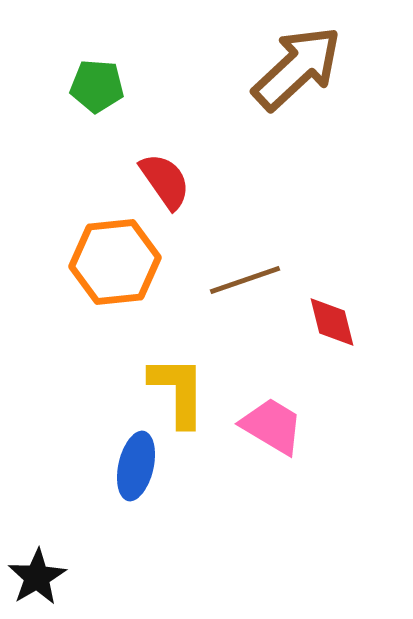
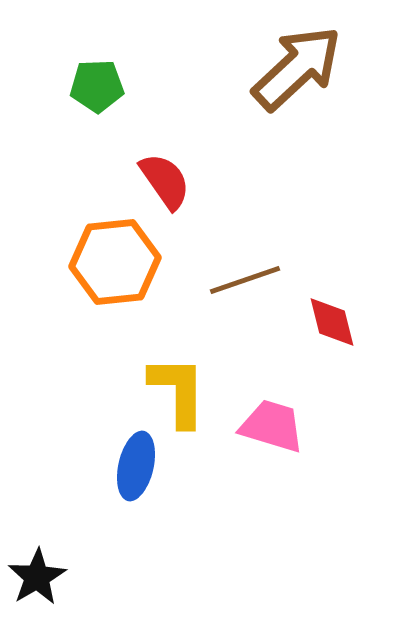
green pentagon: rotated 6 degrees counterclockwise
pink trapezoid: rotated 14 degrees counterclockwise
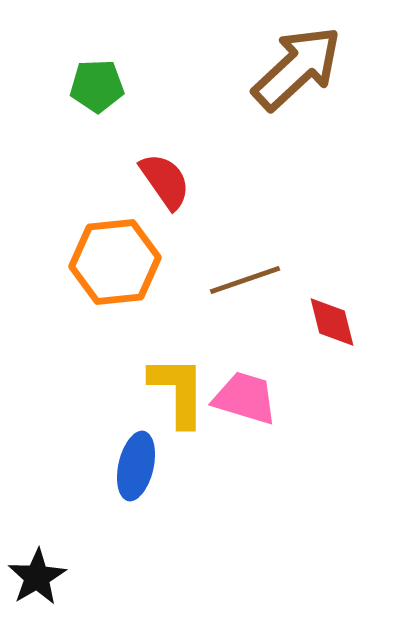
pink trapezoid: moved 27 px left, 28 px up
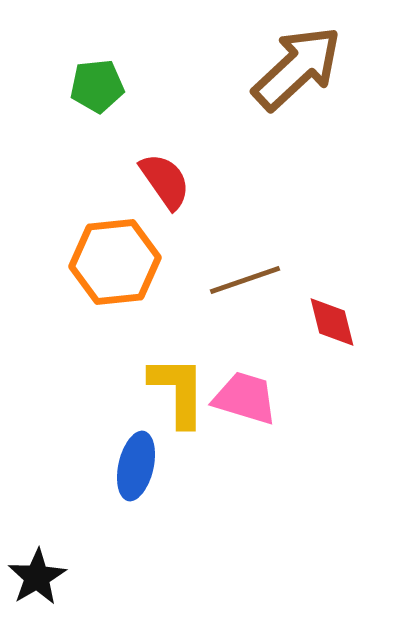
green pentagon: rotated 4 degrees counterclockwise
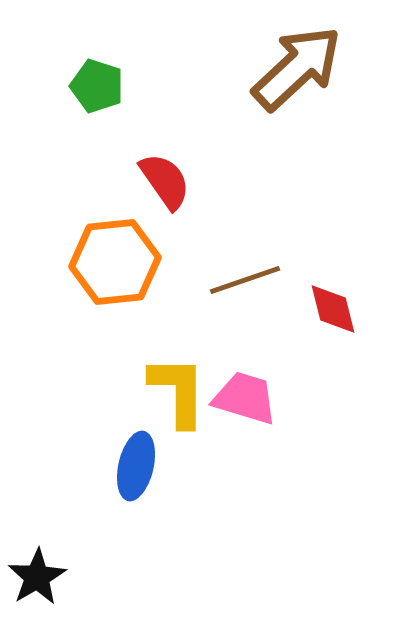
green pentagon: rotated 24 degrees clockwise
red diamond: moved 1 px right, 13 px up
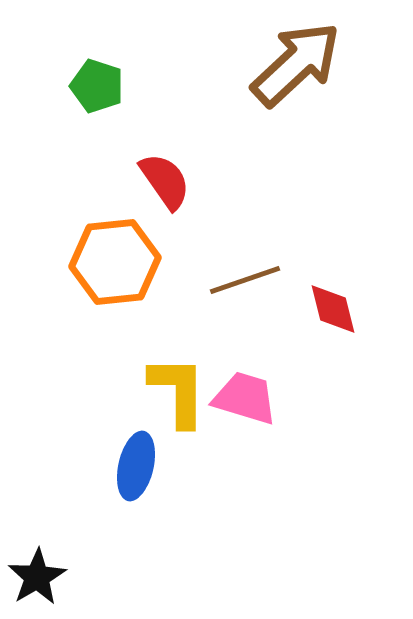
brown arrow: moved 1 px left, 4 px up
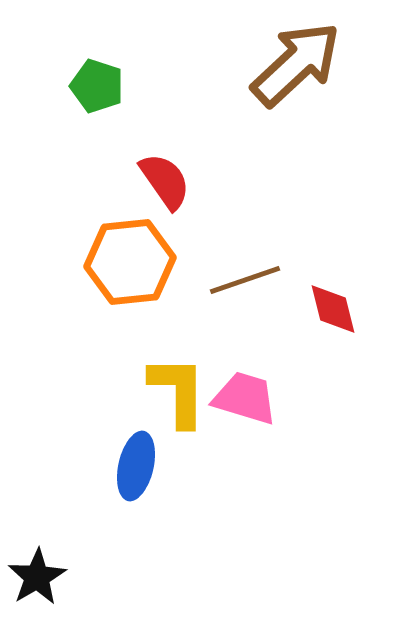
orange hexagon: moved 15 px right
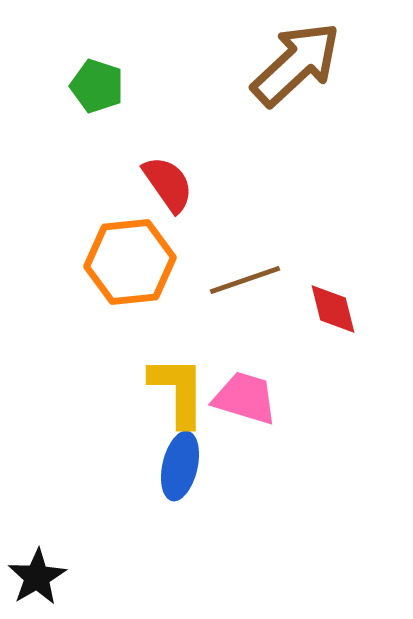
red semicircle: moved 3 px right, 3 px down
blue ellipse: moved 44 px right
